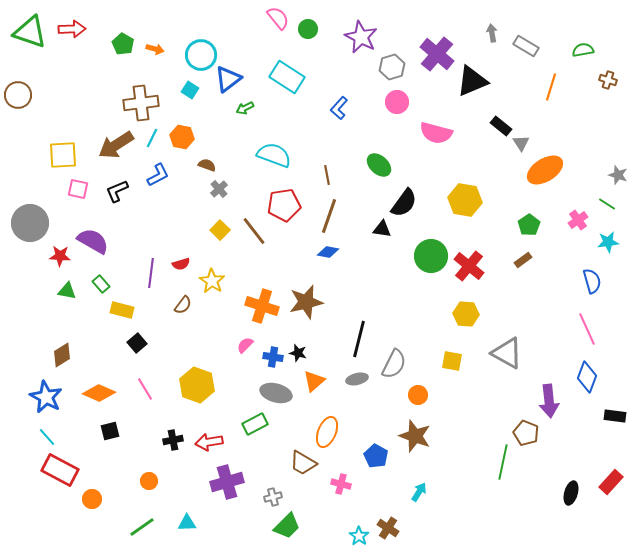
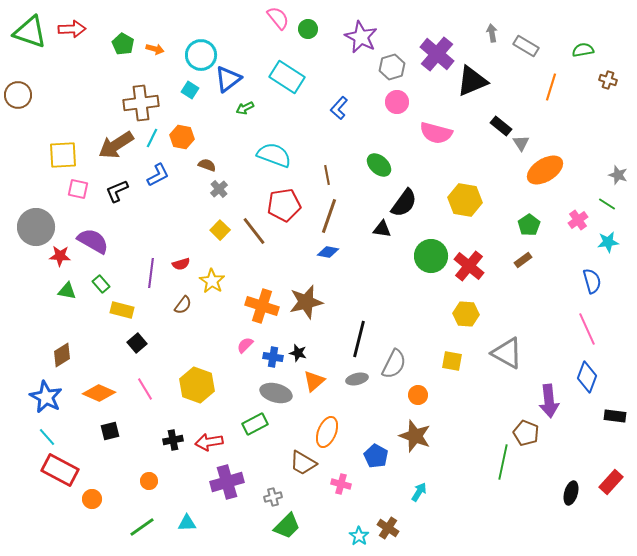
gray circle at (30, 223): moved 6 px right, 4 px down
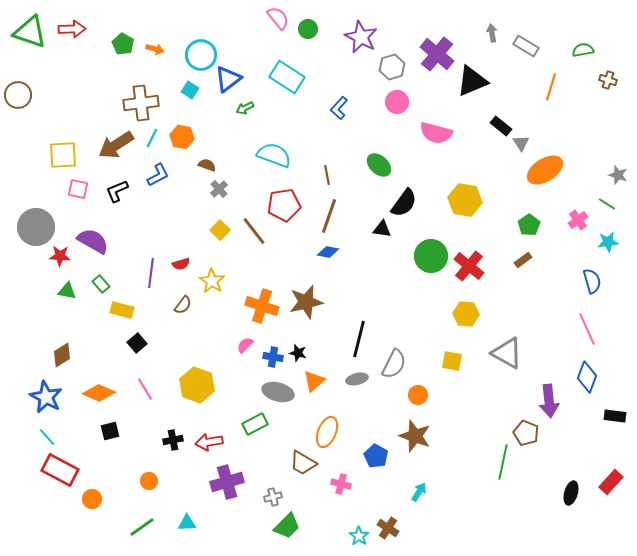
gray ellipse at (276, 393): moved 2 px right, 1 px up
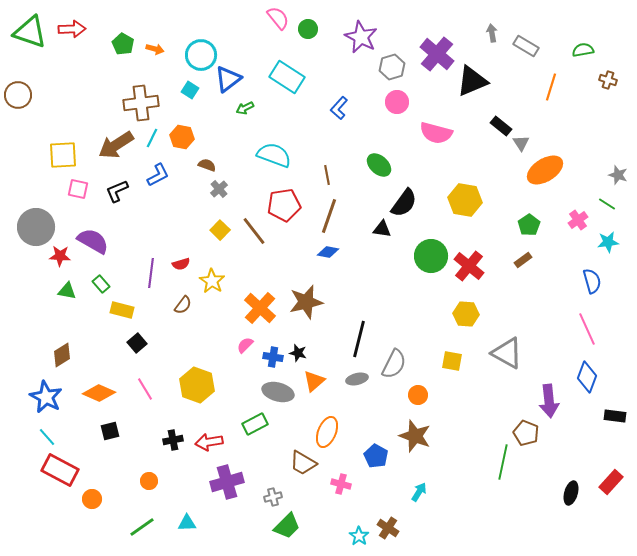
orange cross at (262, 306): moved 2 px left, 2 px down; rotated 24 degrees clockwise
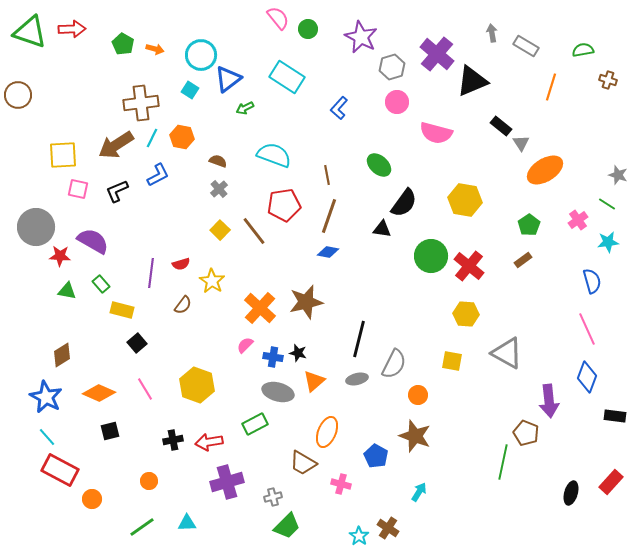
brown semicircle at (207, 165): moved 11 px right, 4 px up
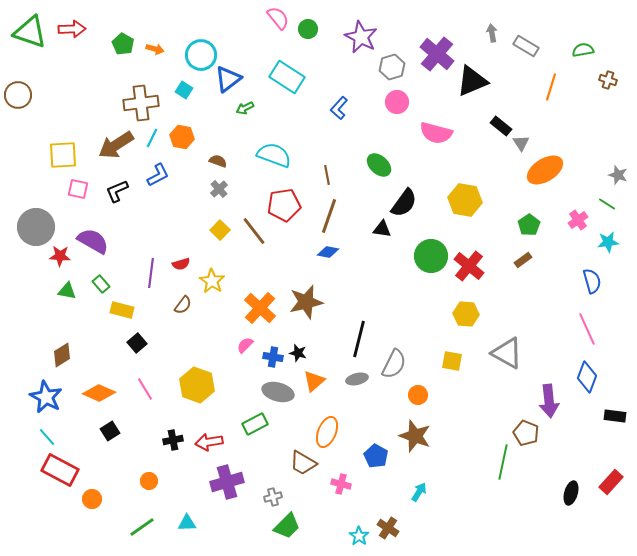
cyan square at (190, 90): moved 6 px left
black square at (110, 431): rotated 18 degrees counterclockwise
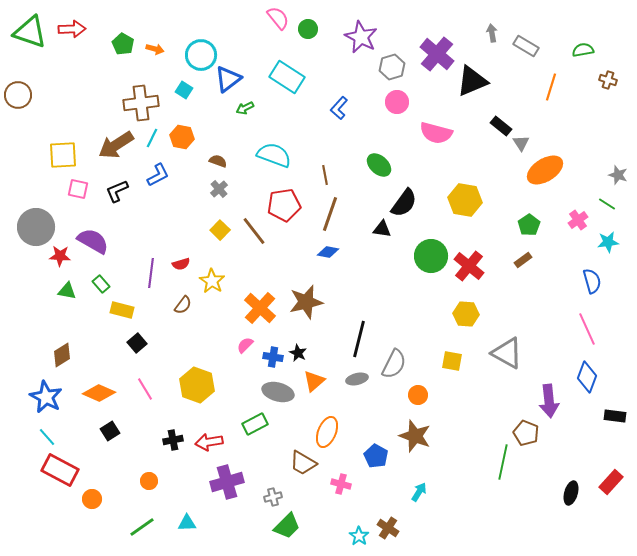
brown line at (327, 175): moved 2 px left
brown line at (329, 216): moved 1 px right, 2 px up
black star at (298, 353): rotated 12 degrees clockwise
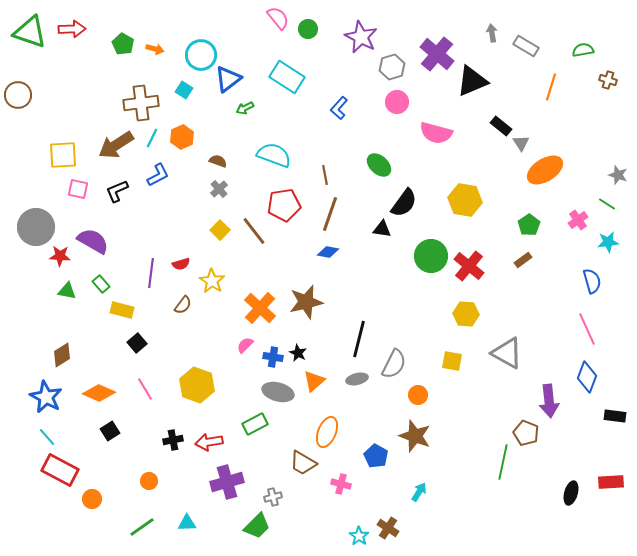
orange hexagon at (182, 137): rotated 25 degrees clockwise
red rectangle at (611, 482): rotated 45 degrees clockwise
green trapezoid at (287, 526): moved 30 px left
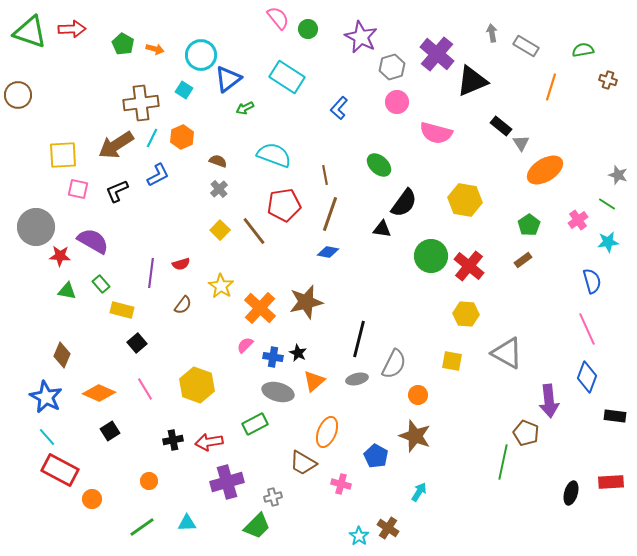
yellow star at (212, 281): moved 9 px right, 5 px down
brown diamond at (62, 355): rotated 35 degrees counterclockwise
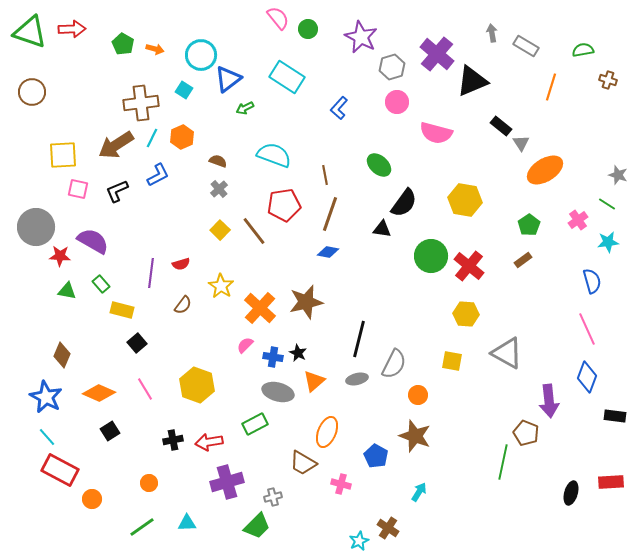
brown circle at (18, 95): moved 14 px right, 3 px up
orange circle at (149, 481): moved 2 px down
cyan star at (359, 536): moved 5 px down; rotated 12 degrees clockwise
